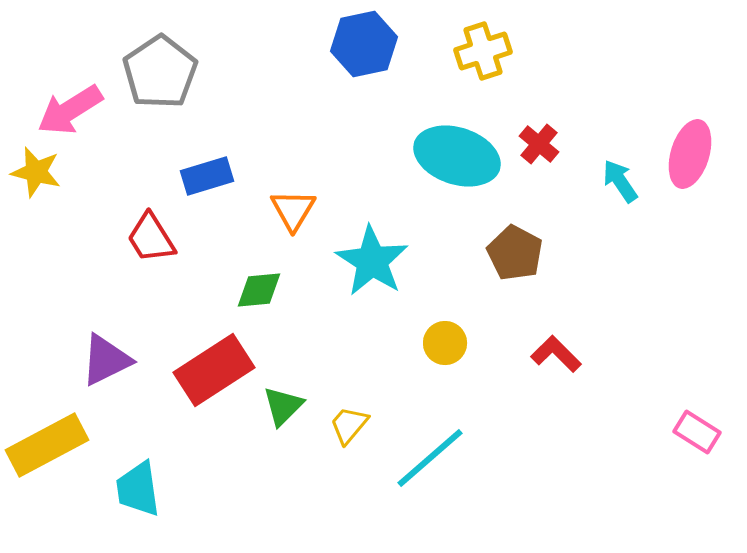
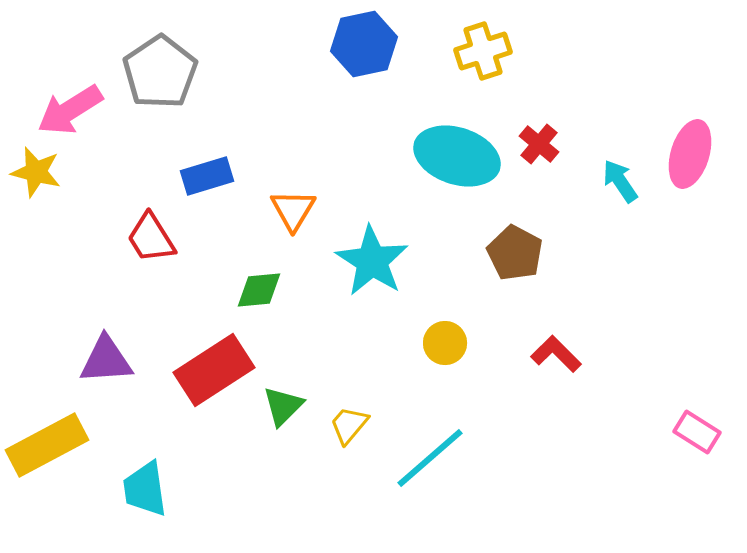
purple triangle: rotated 22 degrees clockwise
cyan trapezoid: moved 7 px right
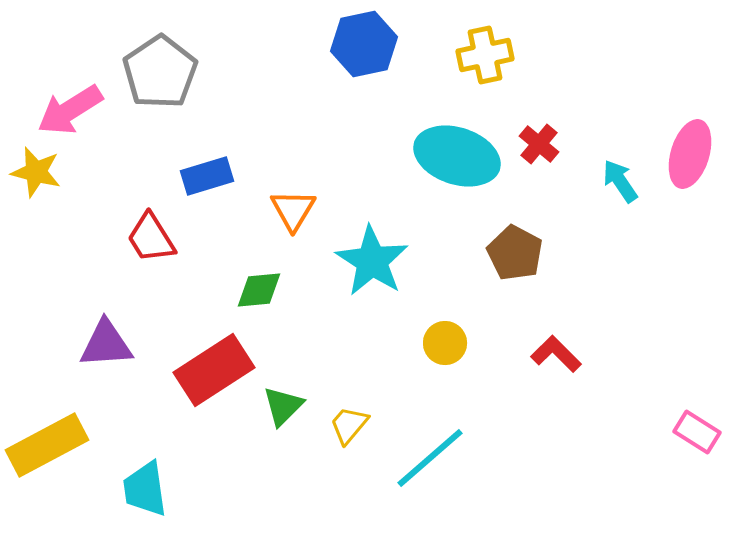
yellow cross: moved 2 px right, 4 px down; rotated 6 degrees clockwise
purple triangle: moved 16 px up
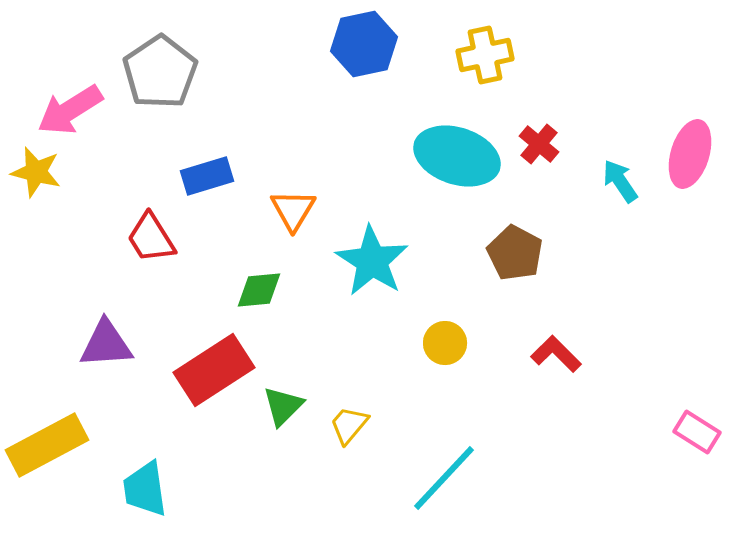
cyan line: moved 14 px right, 20 px down; rotated 6 degrees counterclockwise
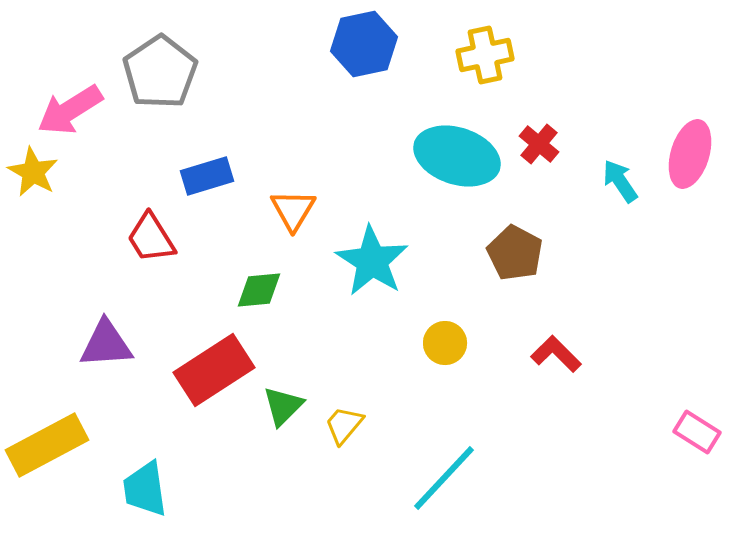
yellow star: moved 3 px left; rotated 15 degrees clockwise
yellow trapezoid: moved 5 px left
